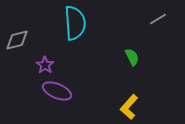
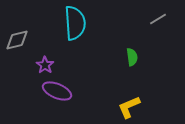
green semicircle: rotated 18 degrees clockwise
yellow L-shape: rotated 25 degrees clockwise
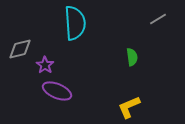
gray diamond: moved 3 px right, 9 px down
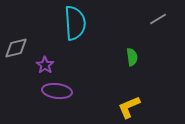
gray diamond: moved 4 px left, 1 px up
purple ellipse: rotated 16 degrees counterclockwise
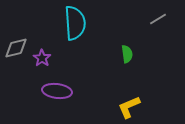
green semicircle: moved 5 px left, 3 px up
purple star: moved 3 px left, 7 px up
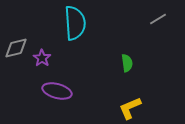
green semicircle: moved 9 px down
purple ellipse: rotated 8 degrees clockwise
yellow L-shape: moved 1 px right, 1 px down
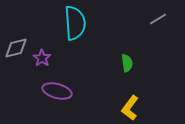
yellow L-shape: rotated 30 degrees counterclockwise
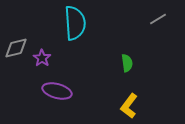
yellow L-shape: moved 1 px left, 2 px up
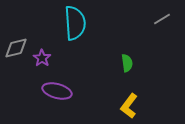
gray line: moved 4 px right
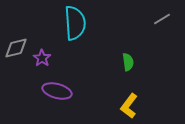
green semicircle: moved 1 px right, 1 px up
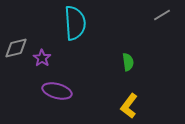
gray line: moved 4 px up
